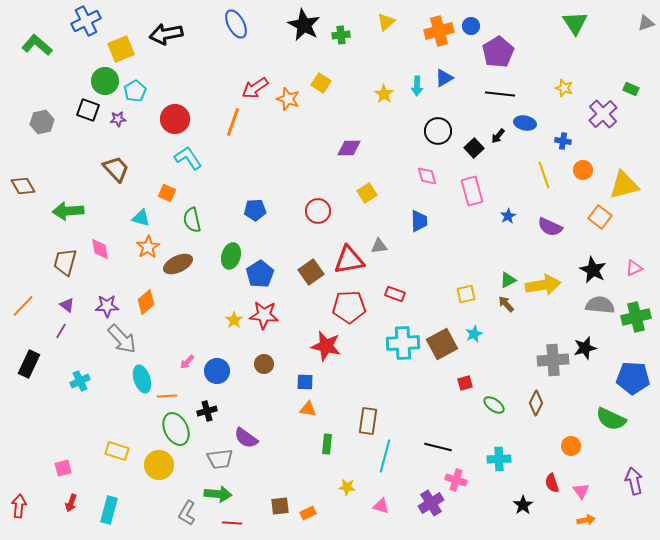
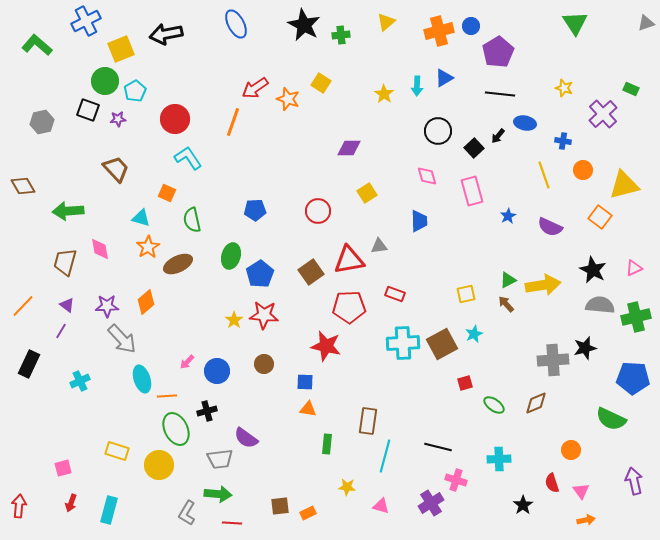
brown diamond at (536, 403): rotated 40 degrees clockwise
orange circle at (571, 446): moved 4 px down
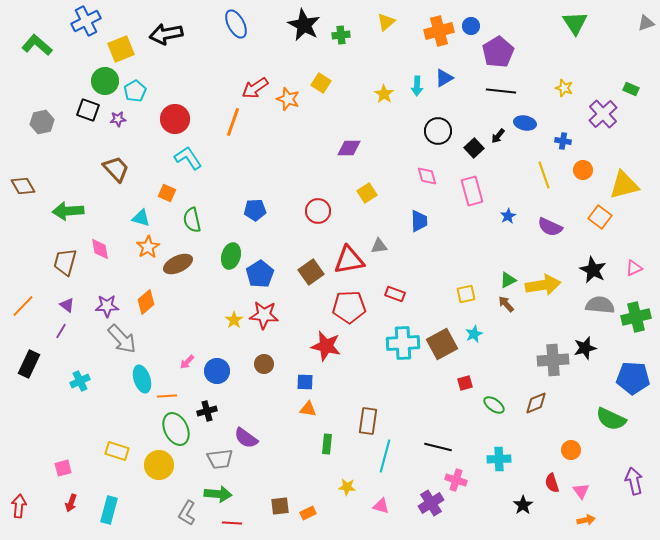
black line at (500, 94): moved 1 px right, 3 px up
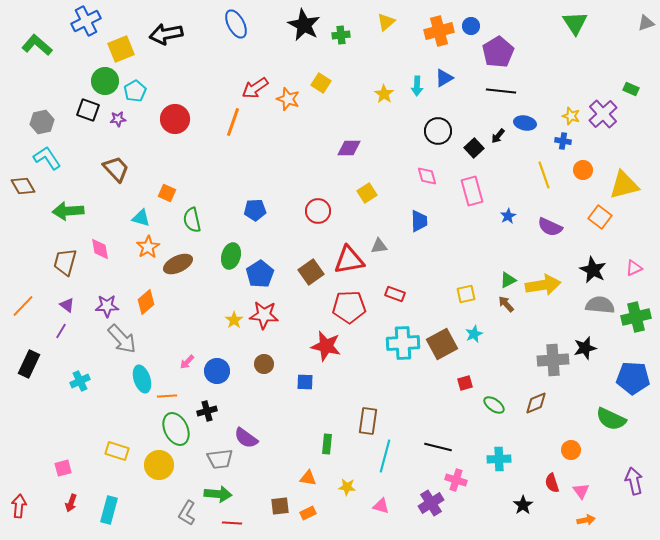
yellow star at (564, 88): moved 7 px right, 28 px down
cyan L-shape at (188, 158): moved 141 px left
orange triangle at (308, 409): moved 69 px down
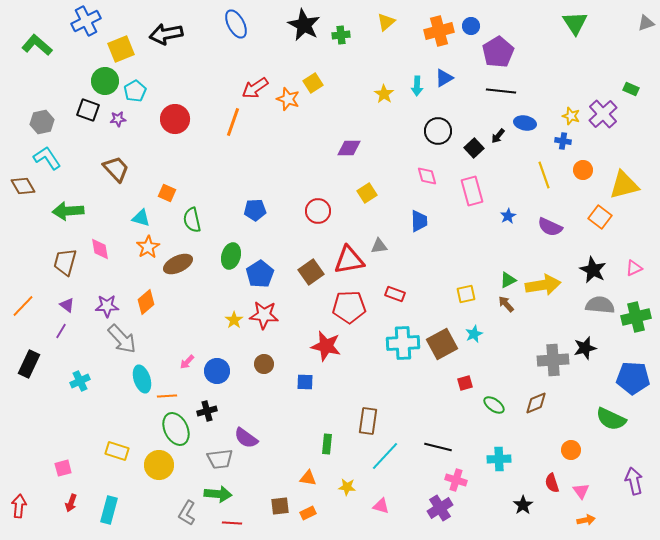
yellow square at (321, 83): moved 8 px left; rotated 24 degrees clockwise
cyan line at (385, 456): rotated 28 degrees clockwise
purple cross at (431, 503): moved 9 px right, 5 px down
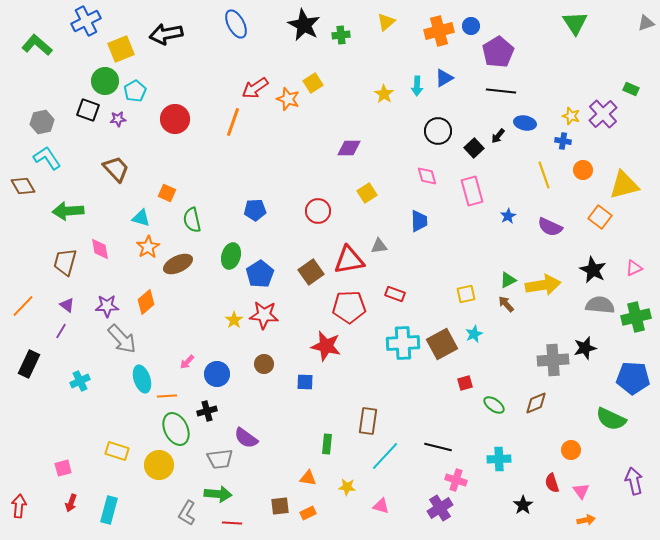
blue circle at (217, 371): moved 3 px down
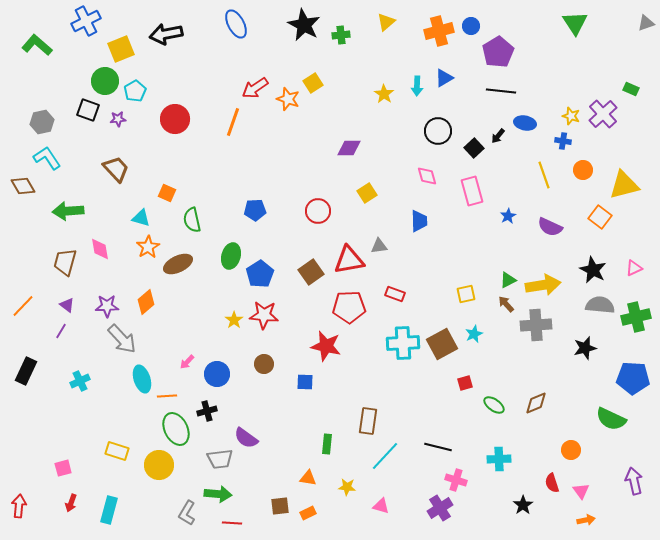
gray cross at (553, 360): moved 17 px left, 35 px up
black rectangle at (29, 364): moved 3 px left, 7 px down
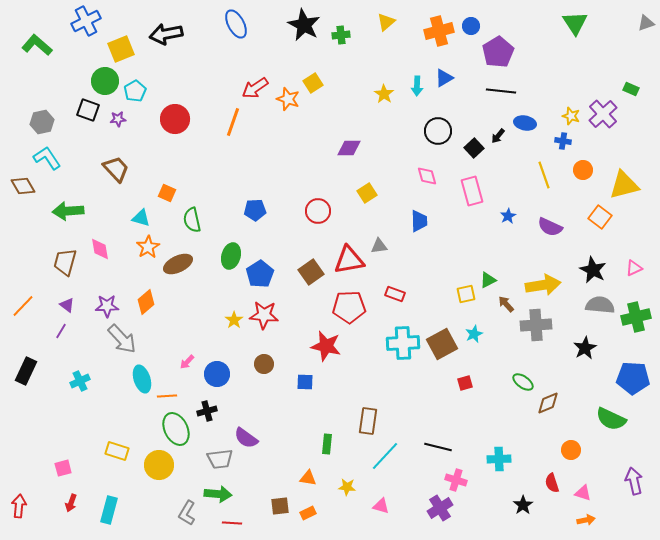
green triangle at (508, 280): moved 20 px left
black star at (585, 348): rotated 15 degrees counterclockwise
brown diamond at (536, 403): moved 12 px right
green ellipse at (494, 405): moved 29 px right, 23 px up
pink triangle at (581, 491): moved 2 px right, 2 px down; rotated 36 degrees counterclockwise
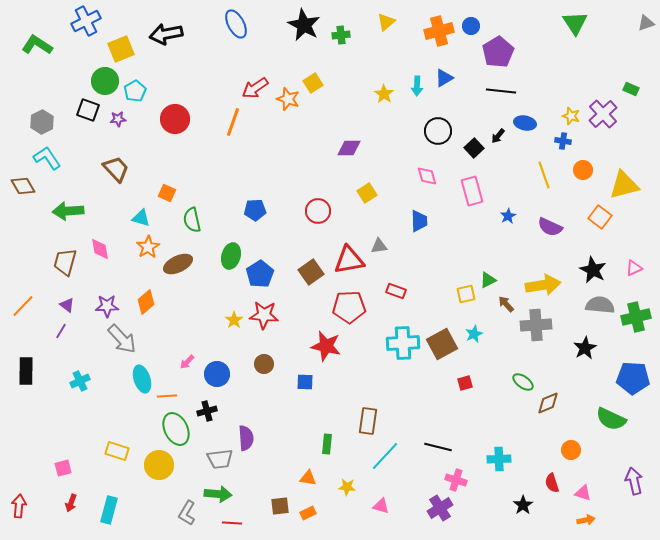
green L-shape at (37, 45): rotated 8 degrees counterclockwise
gray hexagon at (42, 122): rotated 15 degrees counterclockwise
red rectangle at (395, 294): moved 1 px right, 3 px up
black rectangle at (26, 371): rotated 24 degrees counterclockwise
purple semicircle at (246, 438): rotated 130 degrees counterclockwise
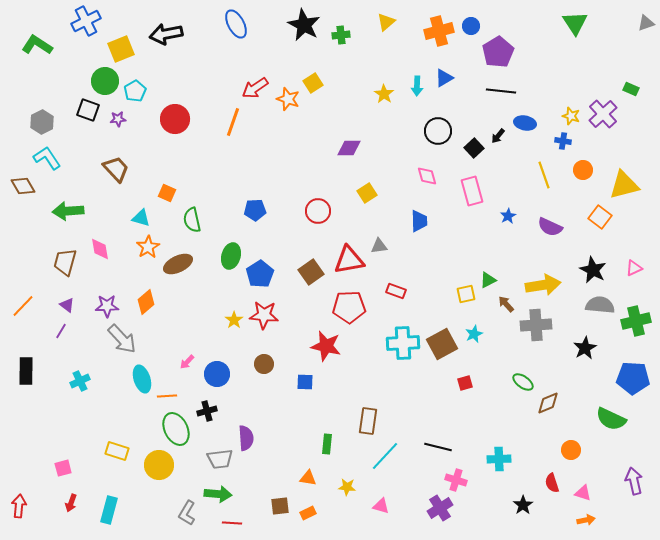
green cross at (636, 317): moved 4 px down
